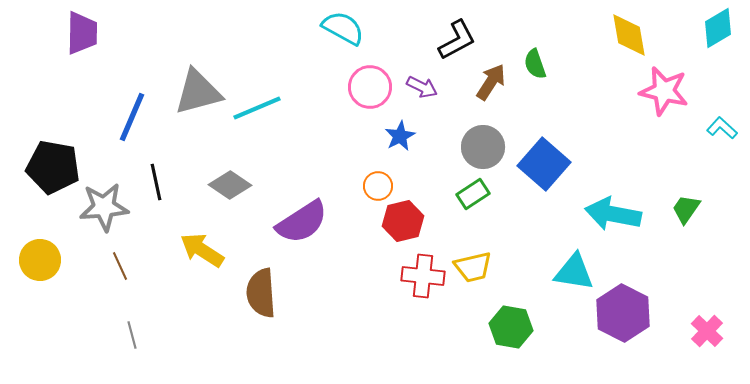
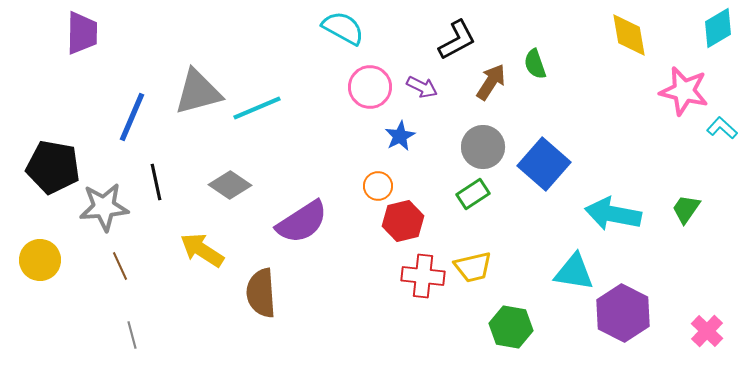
pink star: moved 20 px right
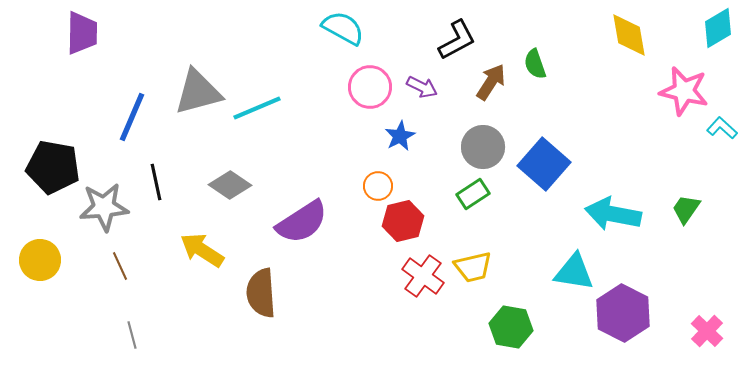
red cross: rotated 30 degrees clockwise
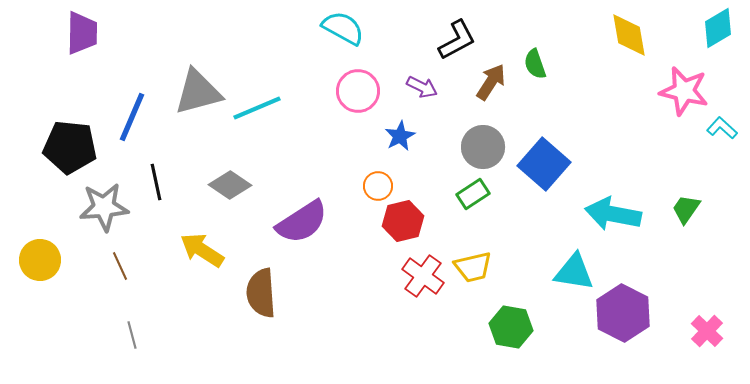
pink circle: moved 12 px left, 4 px down
black pentagon: moved 17 px right, 20 px up; rotated 4 degrees counterclockwise
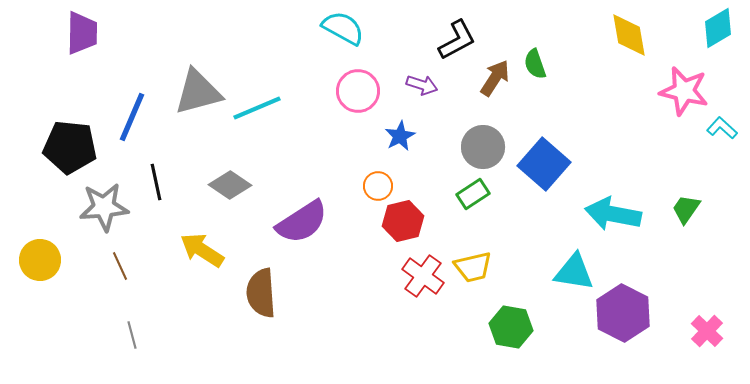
brown arrow: moved 4 px right, 4 px up
purple arrow: moved 2 px up; rotated 8 degrees counterclockwise
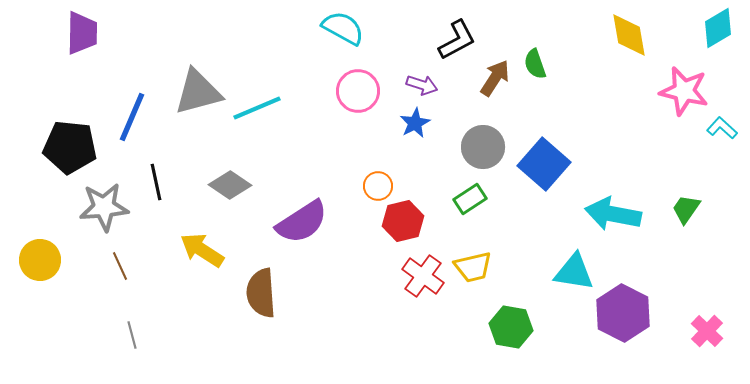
blue star: moved 15 px right, 13 px up
green rectangle: moved 3 px left, 5 px down
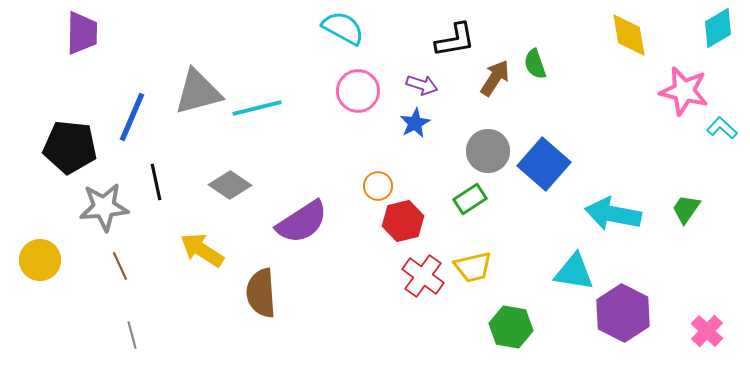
black L-shape: moved 2 px left; rotated 18 degrees clockwise
cyan line: rotated 9 degrees clockwise
gray circle: moved 5 px right, 4 px down
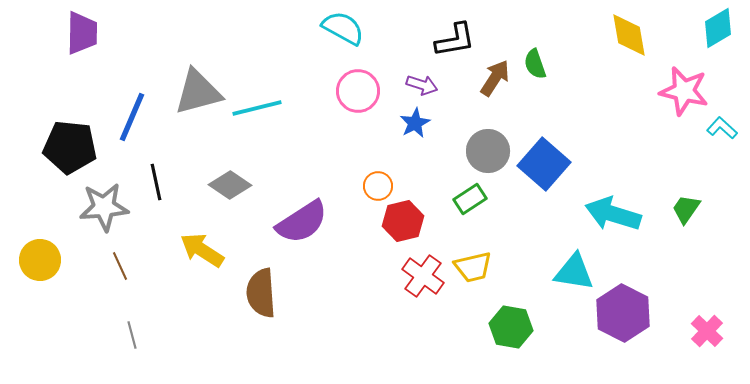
cyan arrow: rotated 6 degrees clockwise
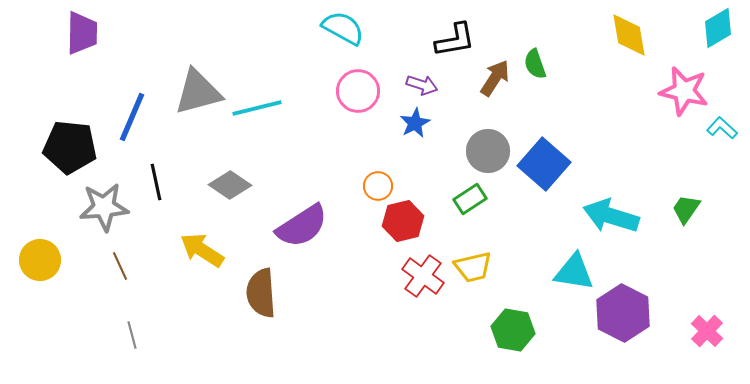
cyan arrow: moved 2 px left, 2 px down
purple semicircle: moved 4 px down
green hexagon: moved 2 px right, 3 px down
